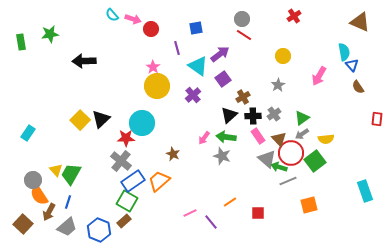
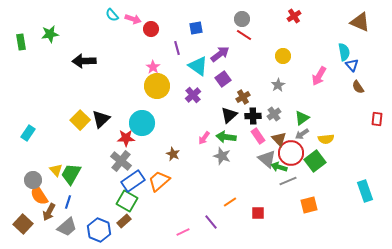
pink line at (190, 213): moved 7 px left, 19 px down
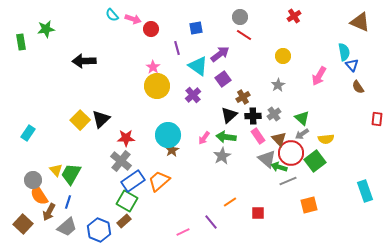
gray circle at (242, 19): moved 2 px left, 2 px up
green star at (50, 34): moved 4 px left, 5 px up
green triangle at (302, 118): rotated 42 degrees counterclockwise
cyan circle at (142, 123): moved 26 px right, 12 px down
brown star at (173, 154): moved 1 px left, 4 px up; rotated 16 degrees clockwise
gray star at (222, 156): rotated 24 degrees clockwise
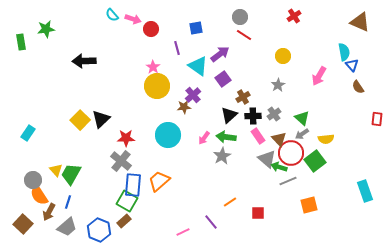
brown star at (172, 150): moved 12 px right, 43 px up; rotated 24 degrees clockwise
blue rectangle at (133, 181): moved 4 px down; rotated 50 degrees counterclockwise
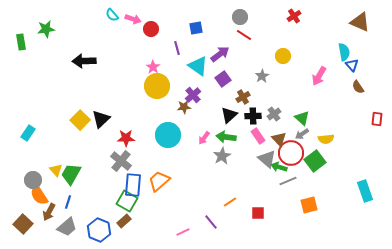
gray star at (278, 85): moved 16 px left, 9 px up
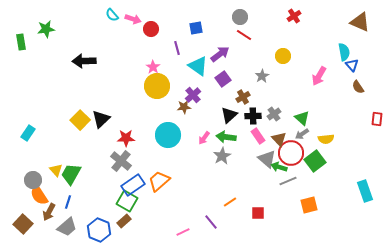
blue rectangle at (133, 185): rotated 50 degrees clockwise
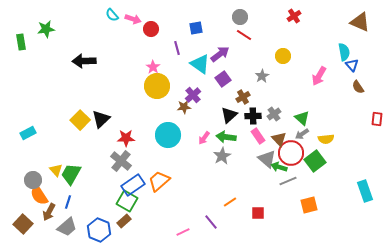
cyan triangle at (198, 66): moved 2 px right, 2 px up
cyan rectangle at (28, 133): rotated 28 degrees clockwise
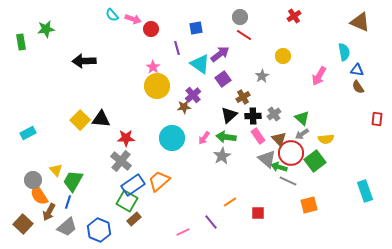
blue triangle at (352, 65): moved 5 px right, 5 px down; rotated 40 degrees counterclockwise
black triangle at (101, 119): rotated 48 degrees clockwise
cyan circle at (168, 135): moved 4 px right, 3 px down
green trapezoid at (71, 174): moved 2 px right, 7 px down
gray line at (288, 181): rotated 48 degrees clockwise
brown rectangle at (124, 221): moved 10 px right, 2 px up
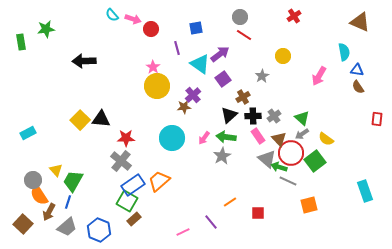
gray cross at (274, 114): moved 2 px down
yellow semicircle at (326, 139): rotated 42 degrees clockwise
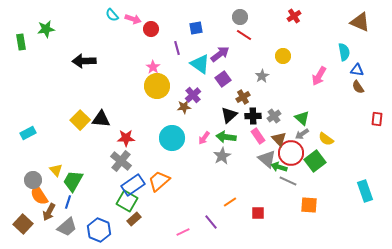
orange square at (309, 205): rotated 18 degrees clockwise
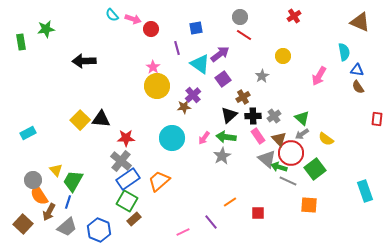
green square at (315, 161): moved 8 px down
blue rectangle at (133, 185): moved 5 px left, 6 px up
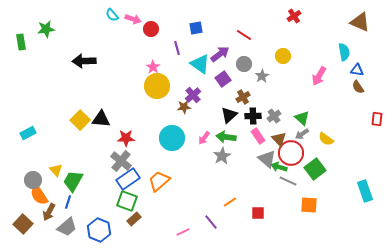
gray circle at (240, 17): moved 4 px right, 47 px down
green square at (127, 201): rotated 10 degrees counterclockwise
